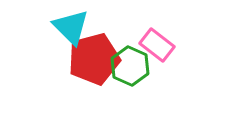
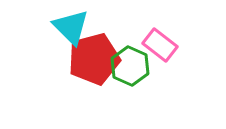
pink rectangle: moved 3 px right
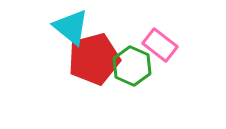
cyan triangle: rotated 6 degrees counterclockwise
green hexagon: moved 2 px right
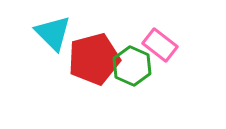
cyan triangle: moved 18 px left, 6 px down; rotated 6 degrees clockwise
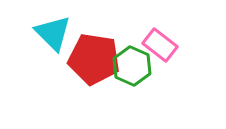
red pentagon: rotated 24 degrees clockwise
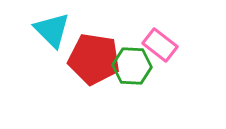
cyan triangle: moved 1 px left, 3 px up
green hexagon: rotated 21 degrees counterclockwise
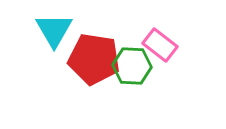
cyan triangle: moved 2 px right; rotated 15 degrees clockwise
